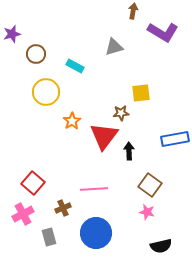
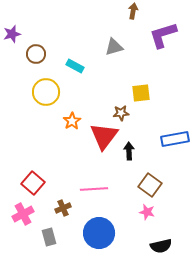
purple L-shape: moved 3 px down; rotated 132 degrees clockwise
blue circle: moved 3 px right
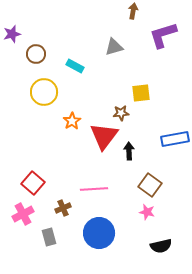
yellow circle: moved 2 px left
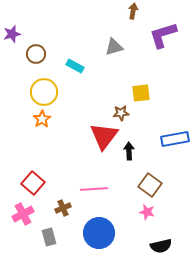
orange star: moved 30 px left, 2 px up
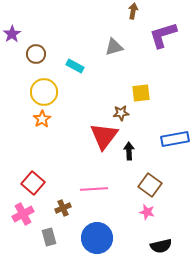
purple star: rotated 18 degrees counterclockwise
blue circle: moved 2 px left, 5 px down
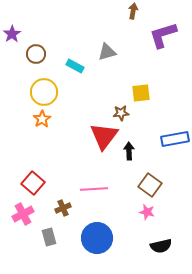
gray triangle: moved 7 px left, 5 px down
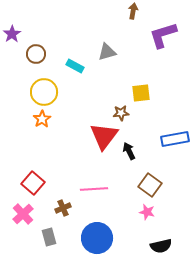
black arrow: rotated 24 degrees counterclockwise
pink cross: rotated 15 degrees counterclockwise
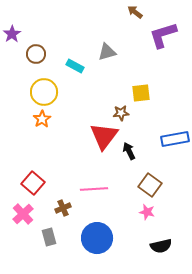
brown arrow: moved 2 px right, 1 px down; rotated 63 degrees counterclockwise
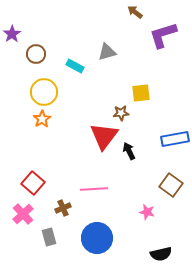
brown square: moved 21 px right
black semicircle: moved 8 px down
